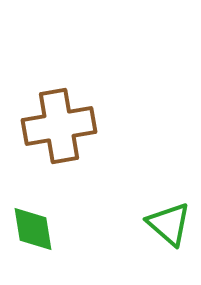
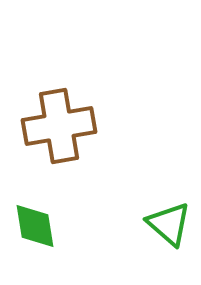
green diamond: moved 2 px right, 3 px up
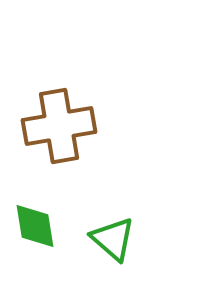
green triangle: moved 56 px left, 15 px down
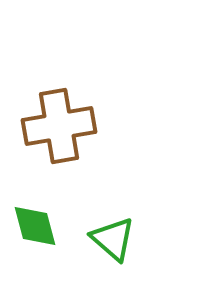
green diamond: rotated 6 degrees counterclockwise
